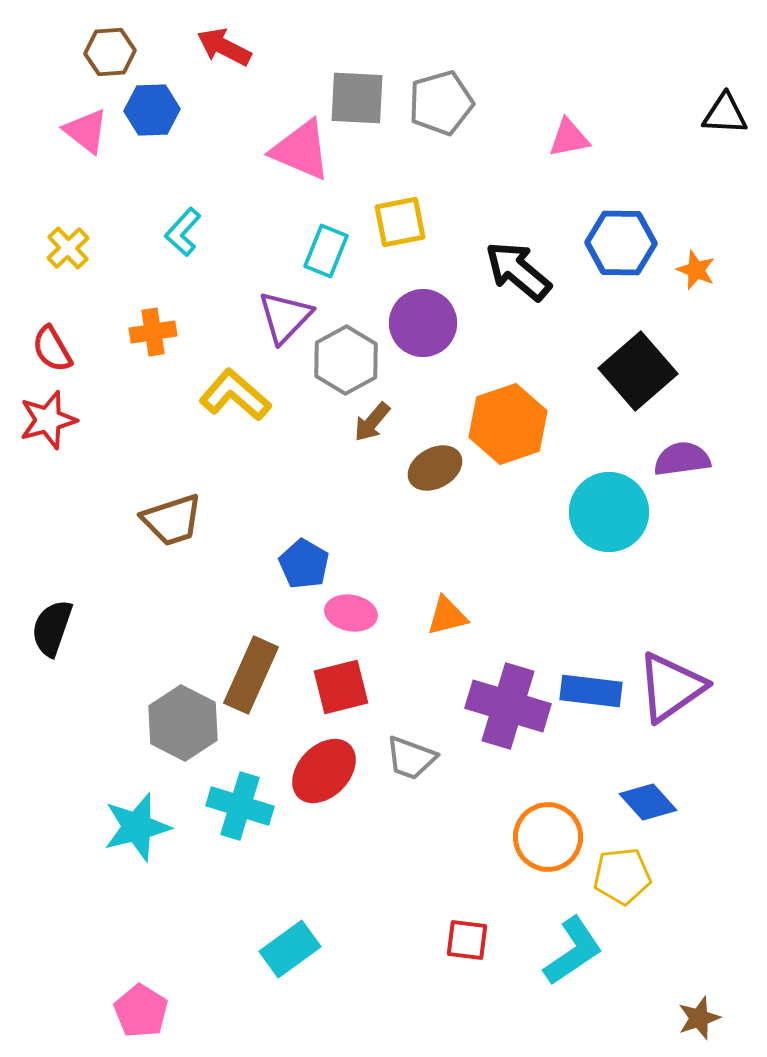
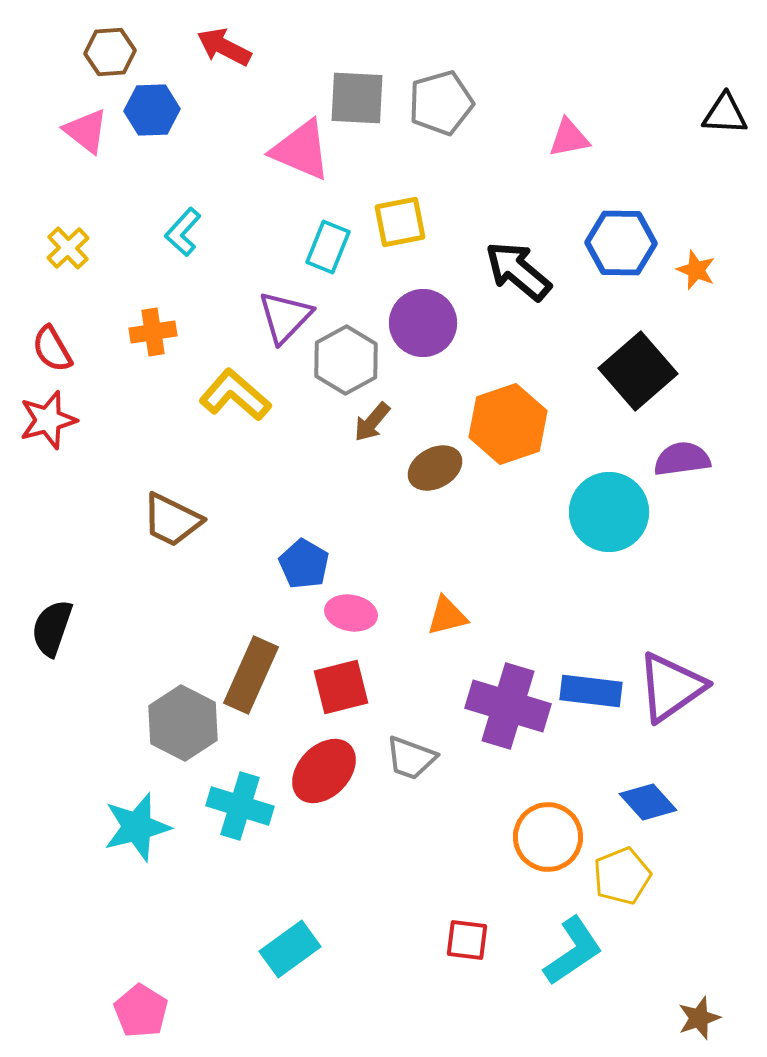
cyan rectangle at (326, 251): moved 2 px right, 4 px up
brown trapezoid at (172, 520): rotated 44 degrees clockwise
yellow pentagon at (622, 876): rotated 16 degrees counterclockwise
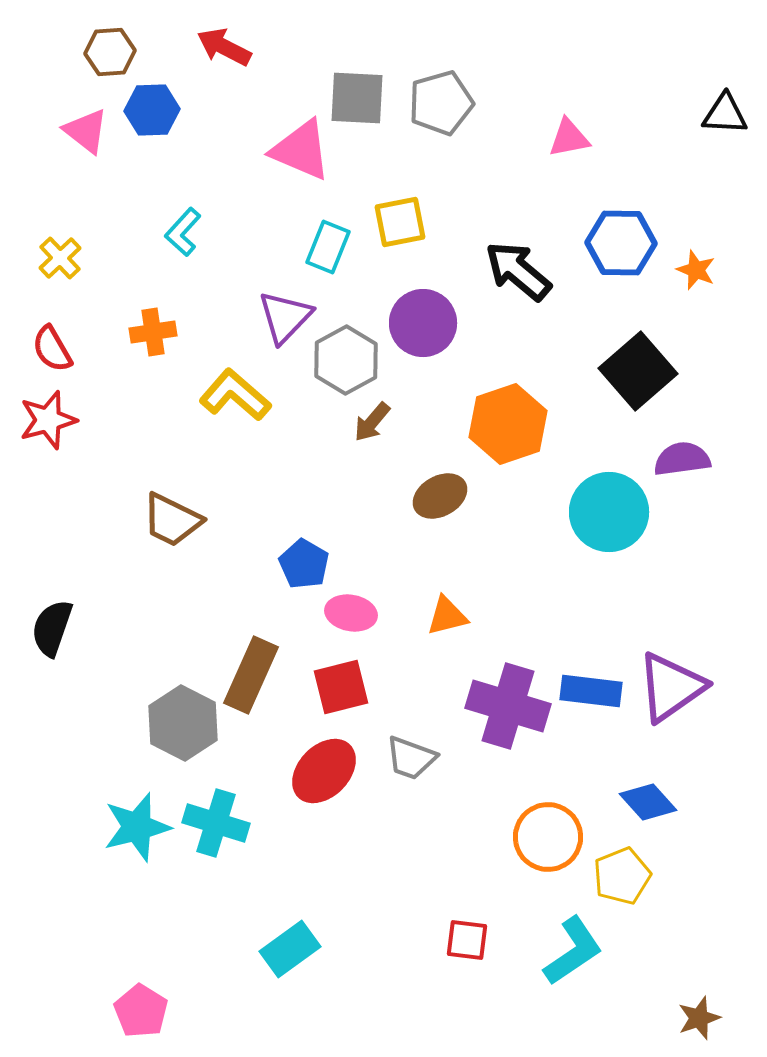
yellow cross at (68, 248): moved 8 px left, 10 px down
brown ellipse at (435, 468): moved 5 px right, 28 px down
cyan cross at (240, 806): moved 24 px left, 17 px down
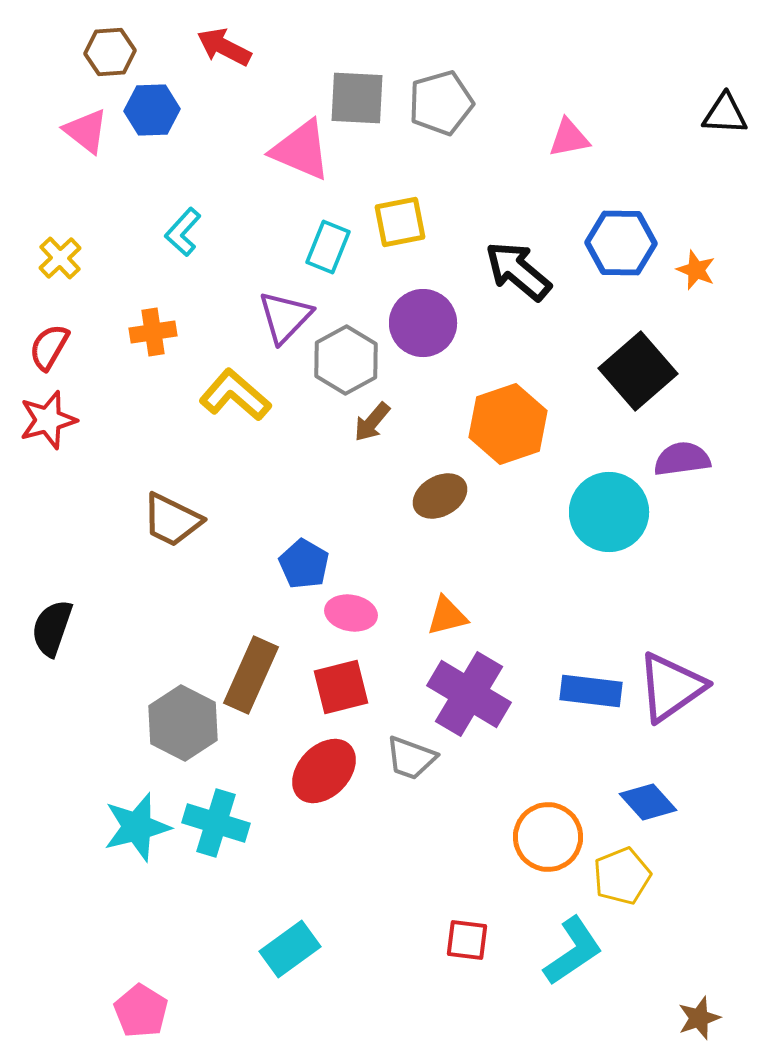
red semicircle at (52, 349): moved 3 px left, 2 px up; rotated 60 degrees clockwise
purple cross at (508, 706): moved 39 px left, 12 px up; rotated 14 degrees clockwise
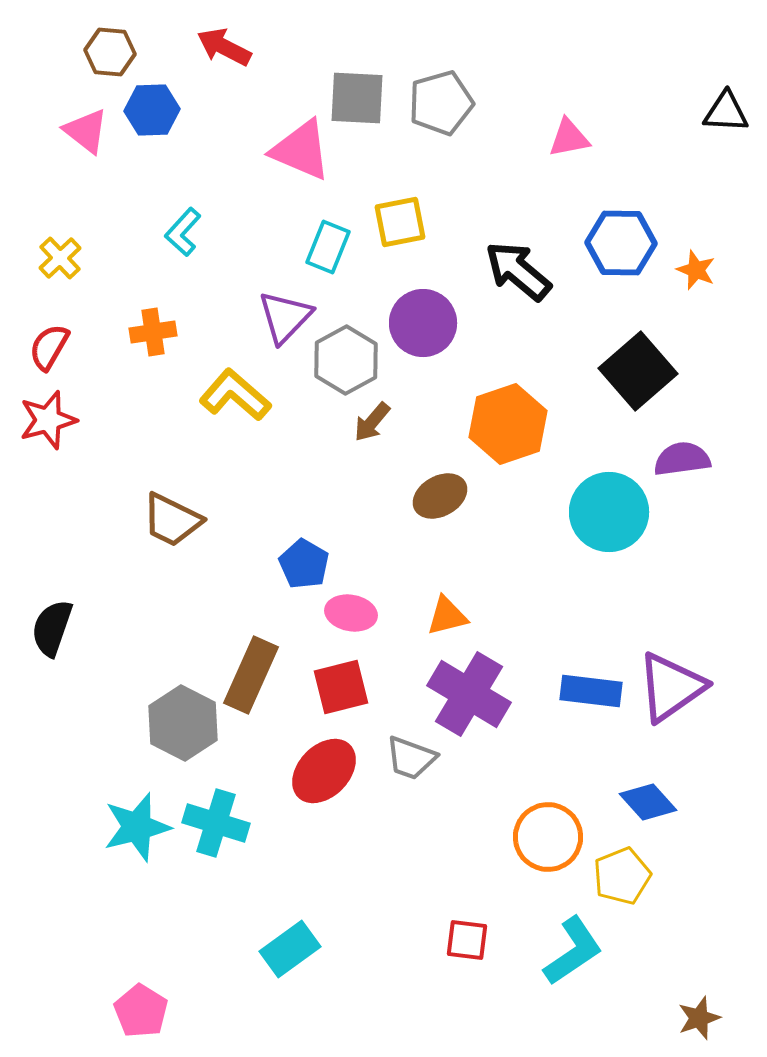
brown hexagon at (110, 52): rotated 9 degrees clockwise
black triangle at (725, 114): moved 1 px right, 2 px up
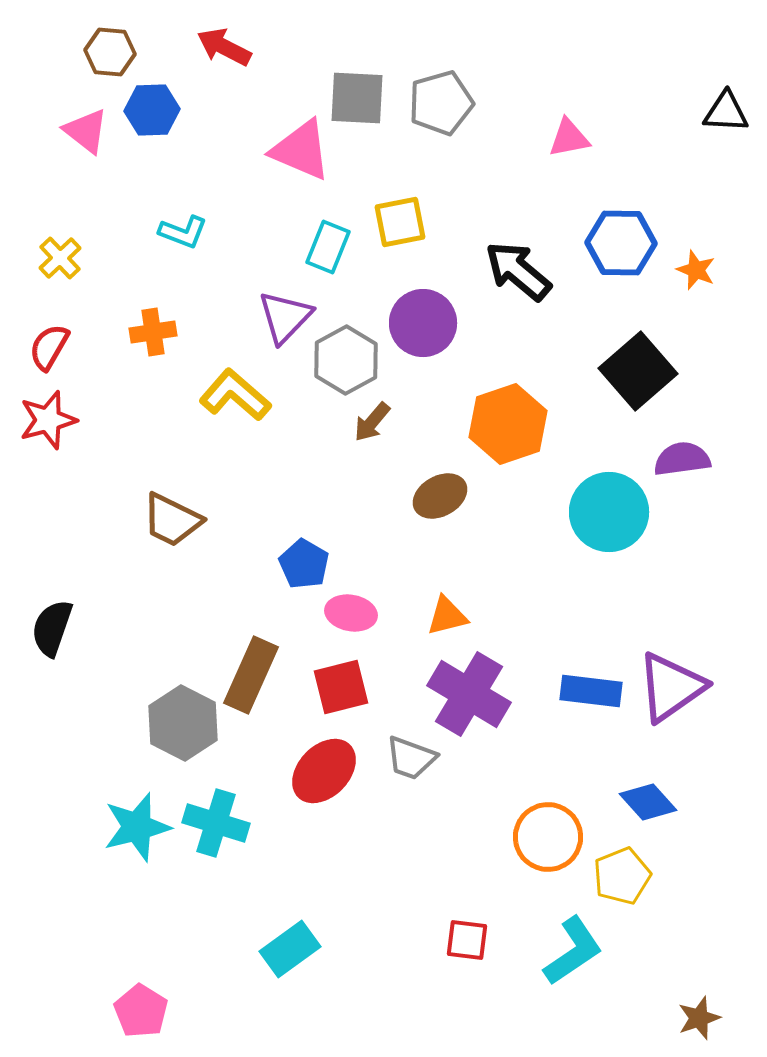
cyan L-shape at (183, 232): rotated 111 degrees counterclockwise
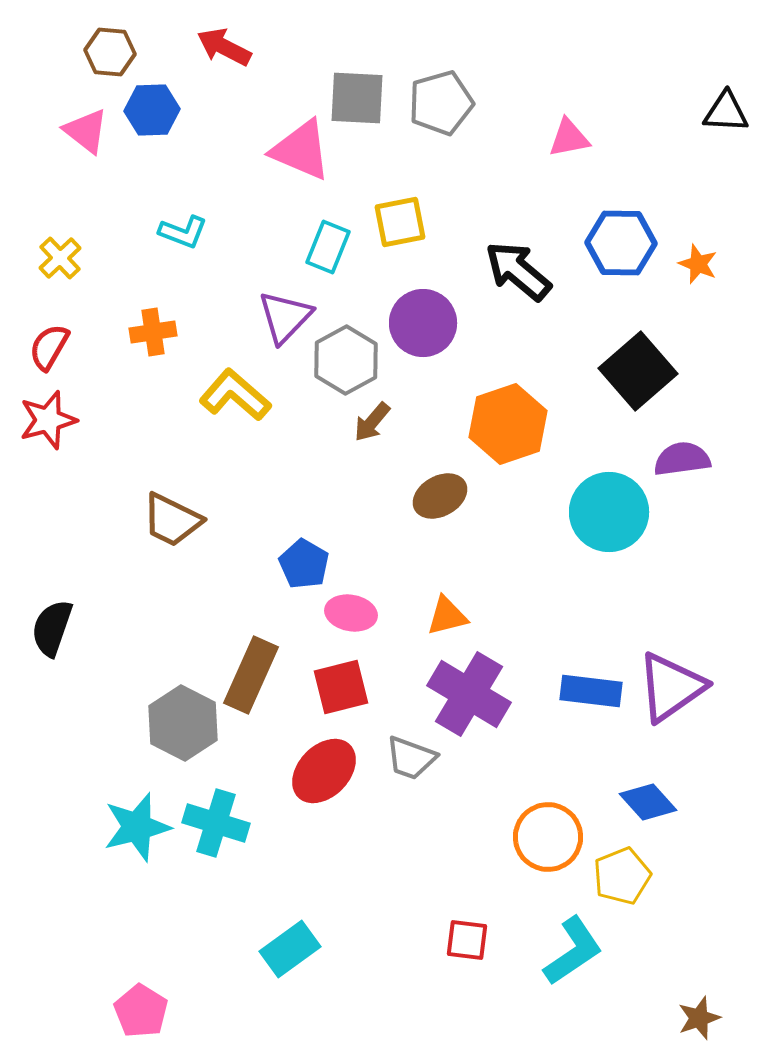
orange star at (696, 270): moved 2 px right, 6 px up
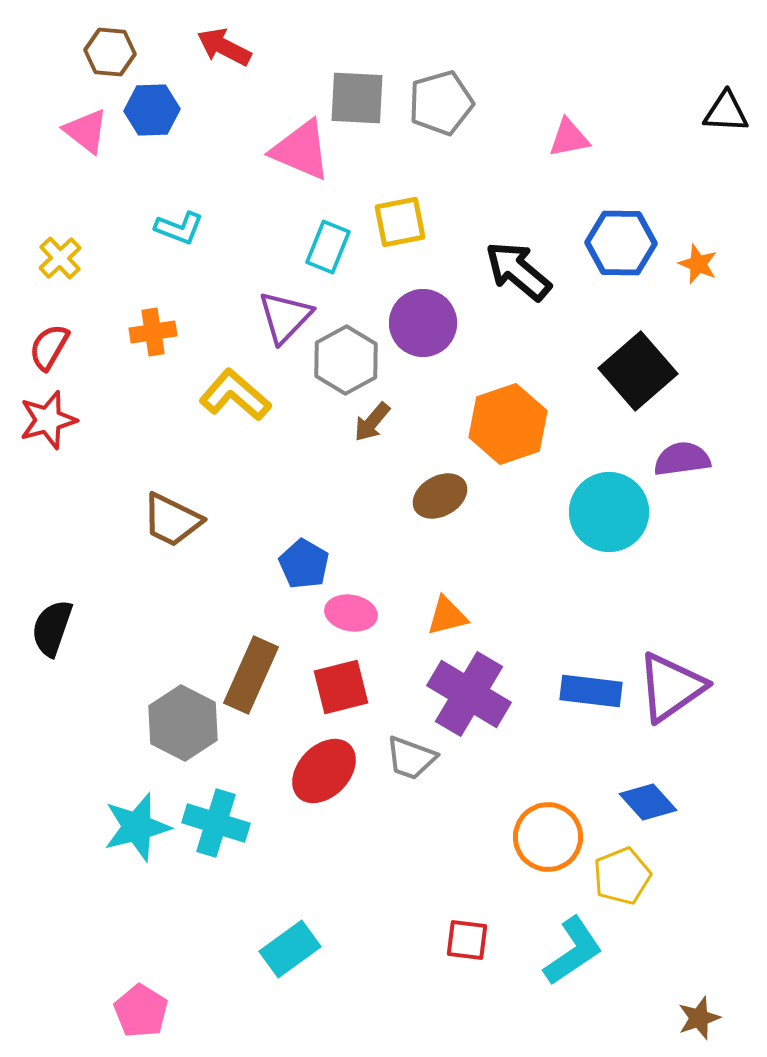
cyan L-shape at (183, 232): moved 4 px left, 4 px up
